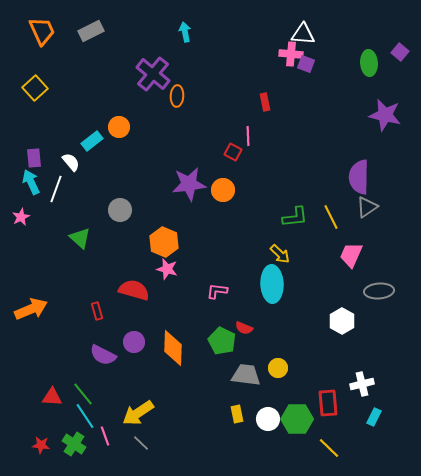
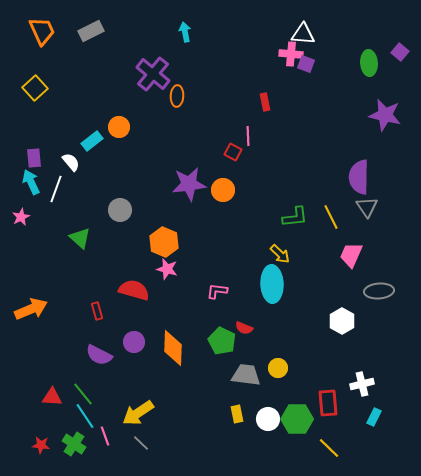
gray triangle at (367, 207): rotated 30 degrees counterclockwise
purple semicircle at (103, 355): moved 4 px left
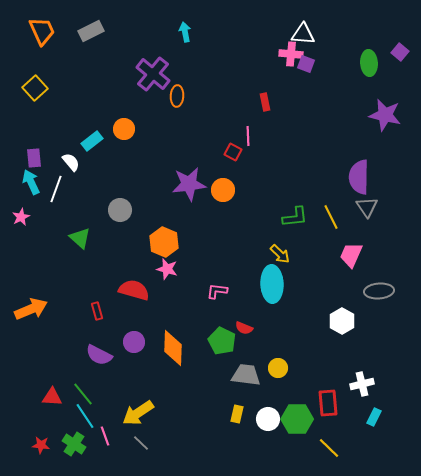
orange circle at (119, 127): moved 5 px right, 2 px down
yellow rectangle at (237, 414): rotated 24 degrees clockwise
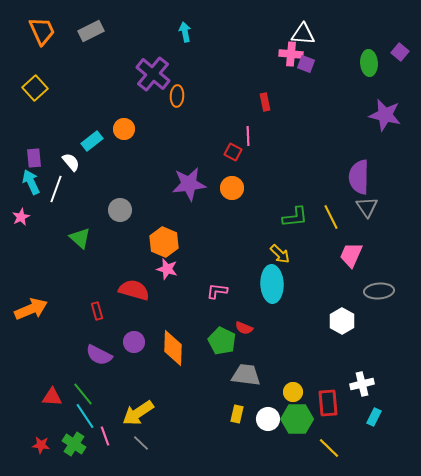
orange circle at (223, 190): moved 9 px right, 2 px up
yellow circle at (278, 368): moved 15 px right, 24 px down
